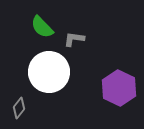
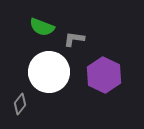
green semicircle: rotated 25 degrees counterclockwise
purple hexagon: moved 15 px left, 13 px up
gray diamond: moved 1 px right, 4 px up
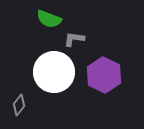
green semicircle: moved 7 px right, 8 px up
white circle: moved 5 px right
gray diamond: moved 1 px left, 1 px down
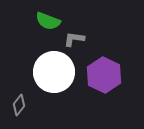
green semicircle: moved 1 px left, 2 px down
